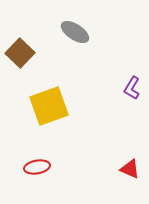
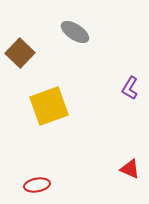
purple L-shape: moved 2 px left
red ellipse: moved 18 px down
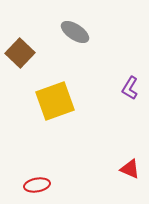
yellow square: moved 6 px right, 5 px up
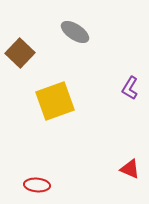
red ellipse: rotated 15 degrees clockwise
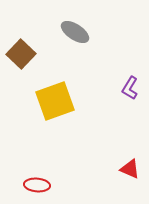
brown square: moved 1 px right, 1 px down
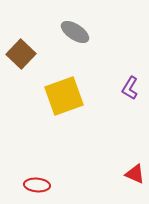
yellow square: moved 9 px right, 5 px up
red triangle: moved 5 px right, 5 px down
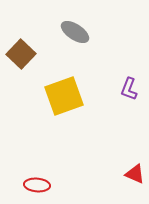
purple L-shape: moved 1 px left, 1 px down; rotated 10 degrees counterclockwise
